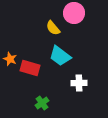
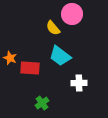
pink circle: moved 2 px left, 1 px down
orange star: moved 1 px up
red rectangle: rotated 12 degrees counterclockwise
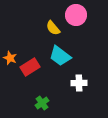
pink circle: moved 4 px right, 1 px down
red rectangle: moved 1 px up; rotated 36 degrees counterclockwise
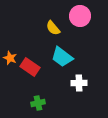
pink circle: moved 4 px right, 1 px down
cyan trapezoid: moved 2 px right, 1 px down
red rectangle: rotated 66 degrees clockwise
green cross: moved 4 px left; rotated 24 degrees clockwise
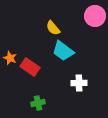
pink circle: moved 15 px right
cyan trapezoid: moved 1 px right, 6 px up
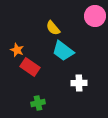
orange star: moved 7 px right, 8 px up
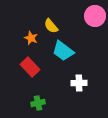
yellow semicircle: moved 2 px left, 2 px up
orange star: moved 14 px right, 12 px up
red rectangle: rotated 12 degrees clockwise
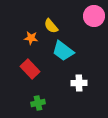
pink circle: moved 1 px left
orange star: rotated 16 degrees counterclockwise
red rectangle: moved 2 px down
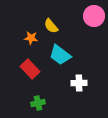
cyan trapezoid: moved 3 px left, 4 px down
